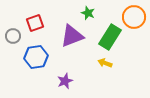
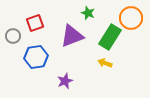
orange circle: moved 3 px left, 1 px down
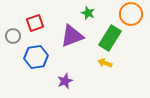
orange circle: moved 4 px up
green rectangle: moved 1 px down
